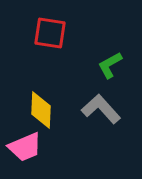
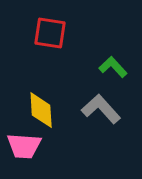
green L-shape: moved 3 px right, 2 px down; rotated 76 degrees clockwise
yellow diamond: rotated 6 degrees counterclockwise
pink trapezoid: moved 1 px left, 1 px up; rotated 27 degrees clockwise
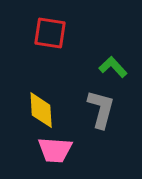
gray L-shape: rotated 57 degrees clockwise
pink trapezoid: moved 31 px right, 4 px down
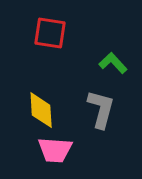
green L-shape: moved 4 px up
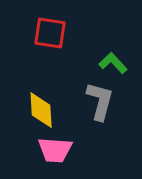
gray L-shape: moved 1 px left, 8 px up
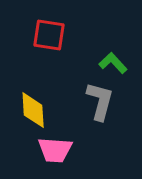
red square: moved 1 px left, 2 px down
yellow diamond: moved 8 px left
